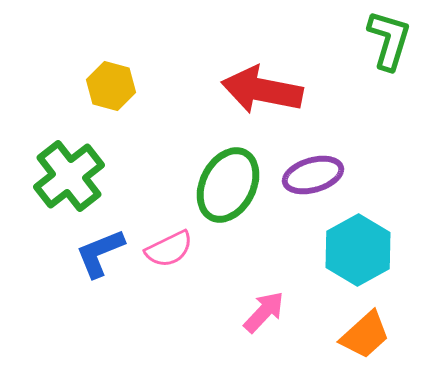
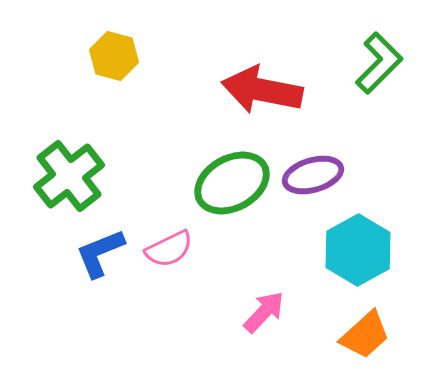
green L-shape: moved 10 px left, 23 px down; rotated 28 degrees clockwise
yellow hexagon: moved 3 px right, 30 px up
green ellipse: moved 4 px right, 2 px up; rotated 34 degrees clockwise
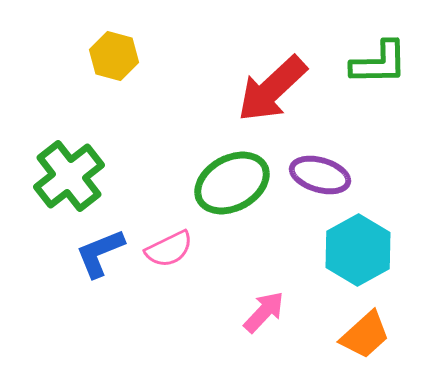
green L-shape: rotated 44 degrees clockwise
red arrow: moved 10 px right, 1 px up; rotated 54 degrees counterclockwise
purple ellipse: moved 7 px right; rotated 32 degrees clockwise
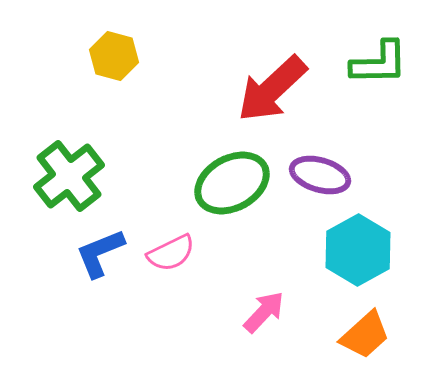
pink semicircle: moved 2 px right, 4 px down
